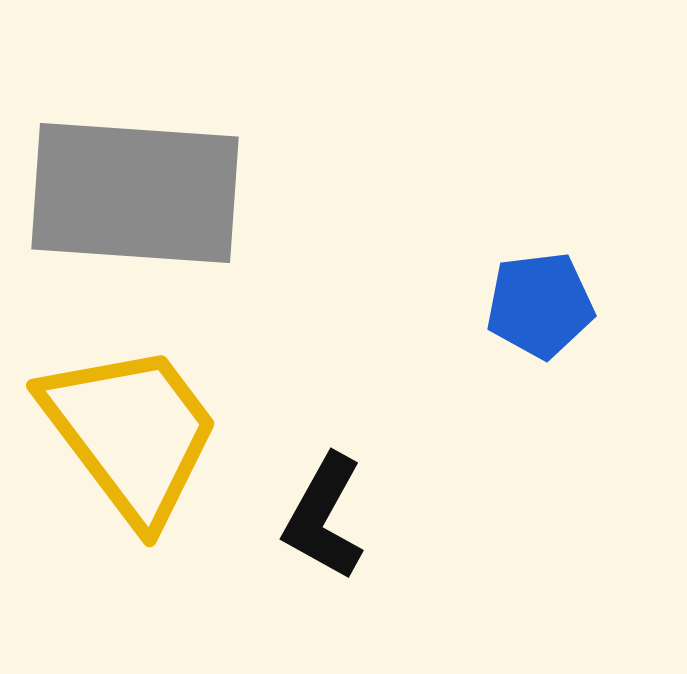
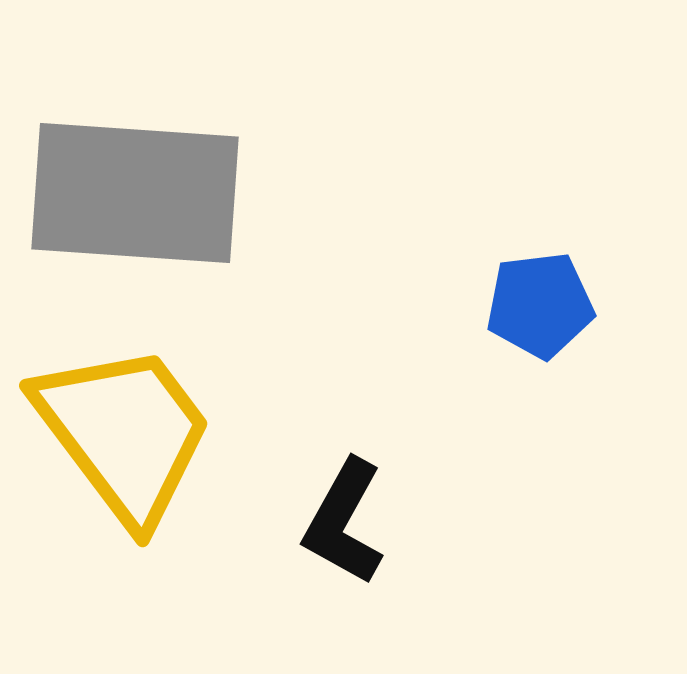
yellow trapezoid: moved 7 px left
black L-shape: moved 20 px right, 5 px down
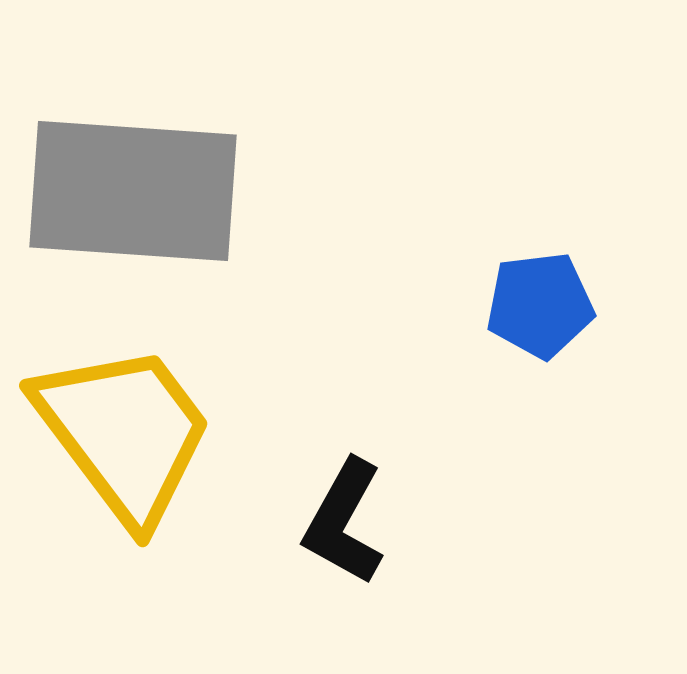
gray rectangle: moved 2 px left, 2 px up
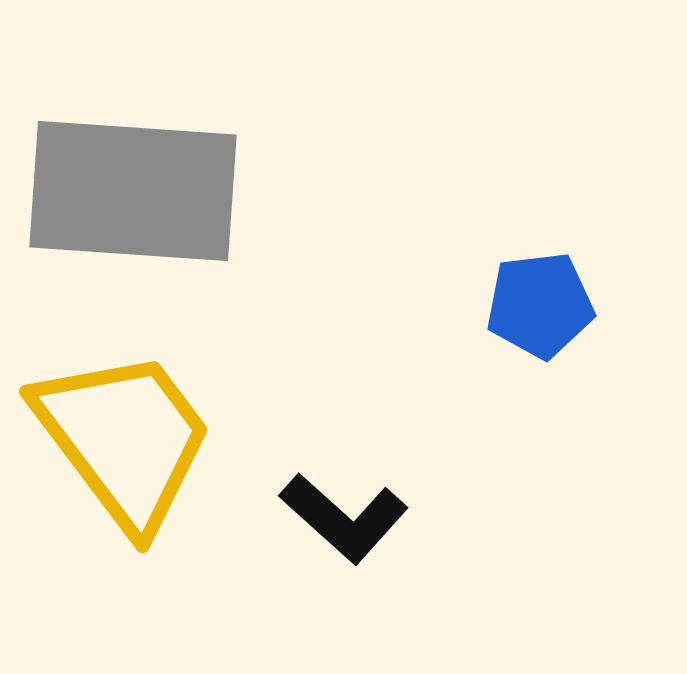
yellow trapezoid: moved 6 px down
black L-shape: moved 4 px up; rotated 77 degrees counterclockwise
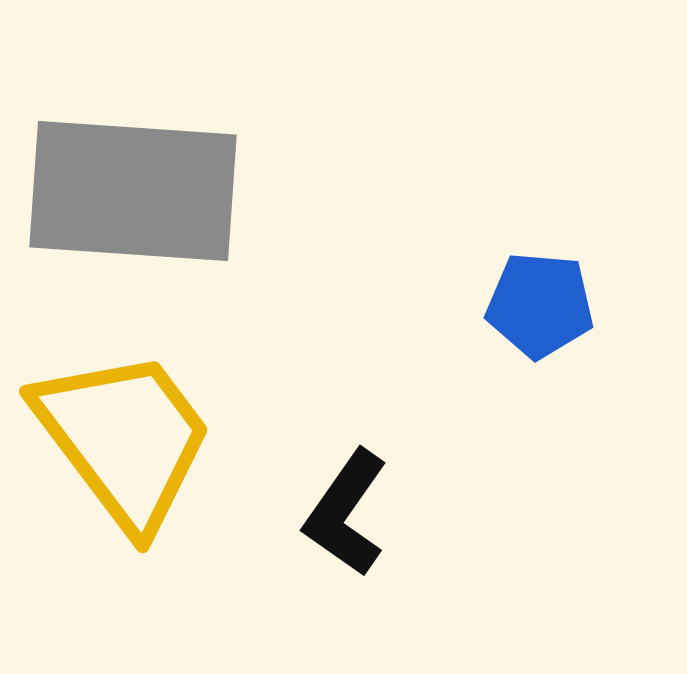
blue pentagon: rotated 12 degrees clockwise
black L-shape: moved 2 px right, 5 px up; rotated 83 degrees clockwise
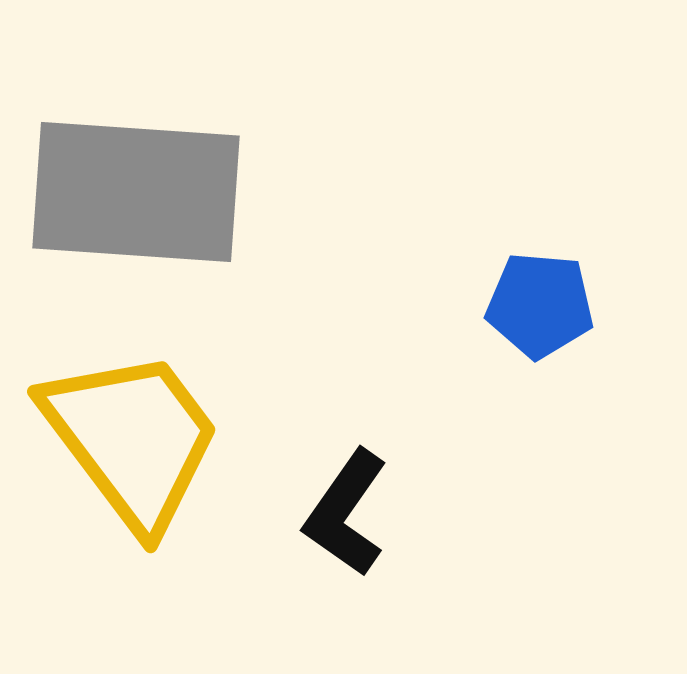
gray rectangle: moved 3 px right, 1 px down
yellow trapezoid: moved 8 px right
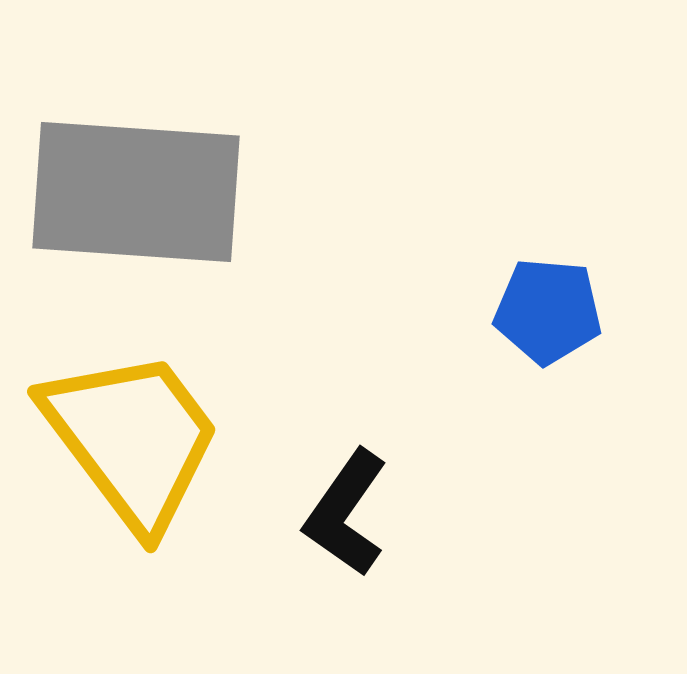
blue pentagon: moved 8 px right, 6 px down
